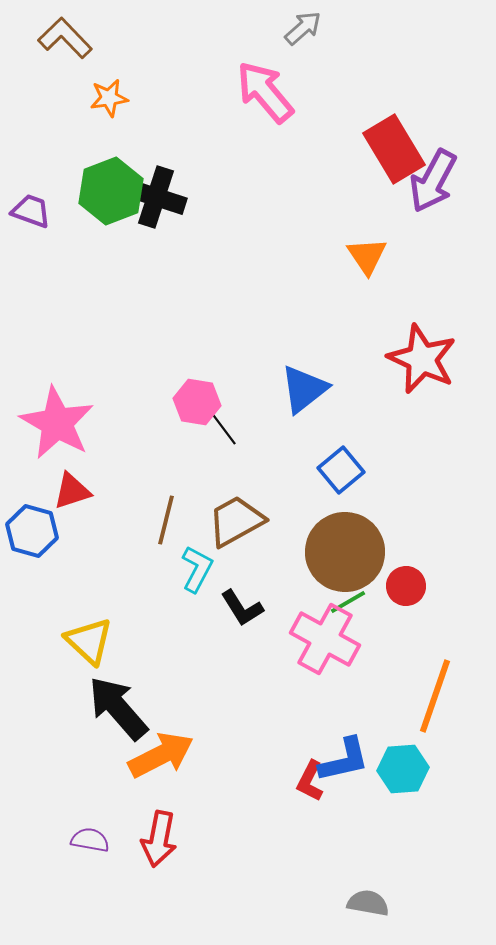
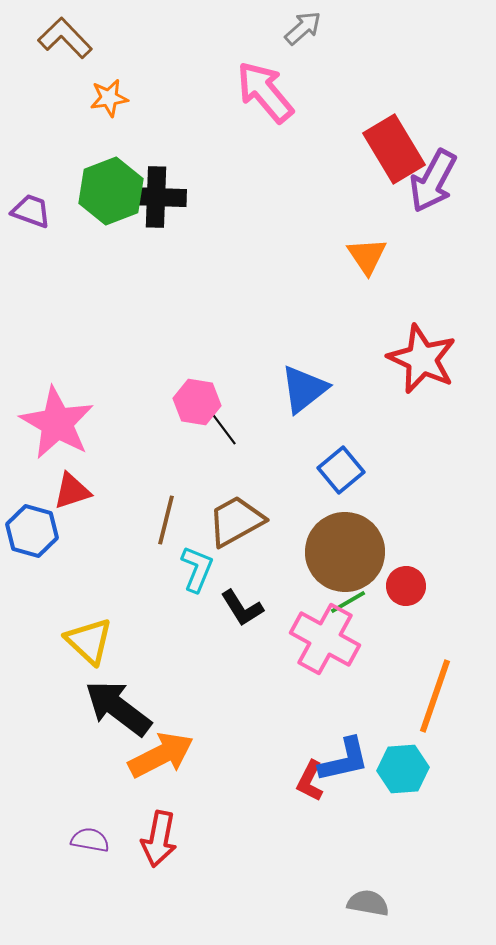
black cross: rotated 16 degrees counterclockwise
cyan L-shape: rotated 6 degrees counterclockwise
black arrow: rotated 12 degrees counterclockwise
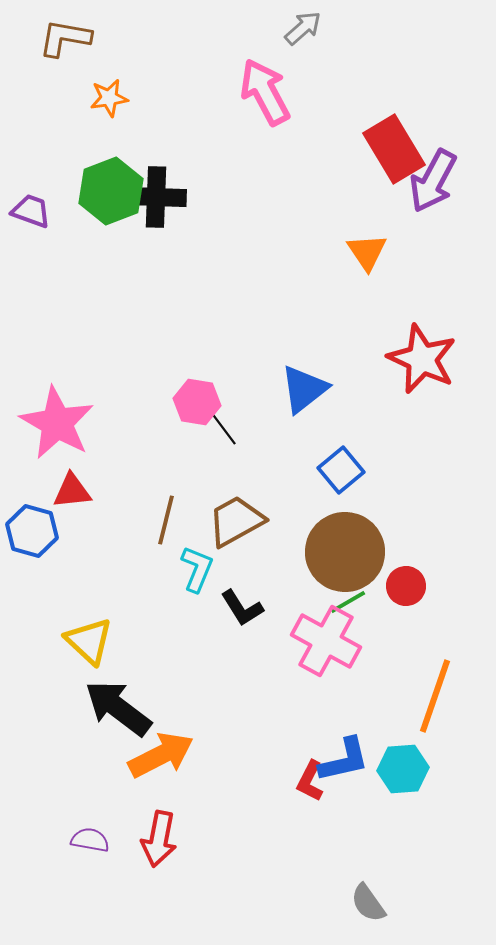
brown L-shape: rotated 36 degrees counterclockwise
pink arrow: rotated 12 degrees clockwise
orange triangle: moved 4 px up
red triangle: rotated 12 degrees clockwise
pink cross: moved 1 px right, 2 px down
gray semicircle: rotated 135 degrees counterclockwise
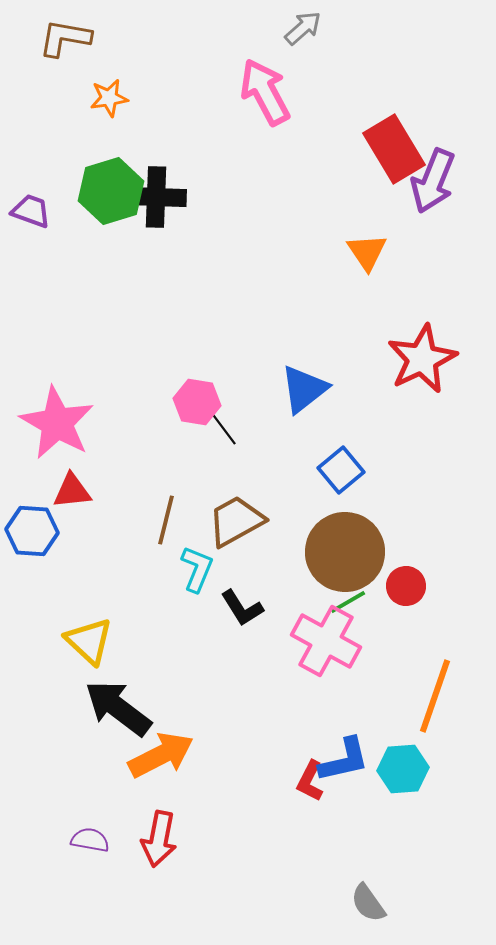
purple arrow: rotated 6 degrees counterclockwise
green hexagon: rotated 4 degrees clockwise
red star: rotated 22 degrees clockwise
blue hexagon: rotated 12 degrees counterclockwise
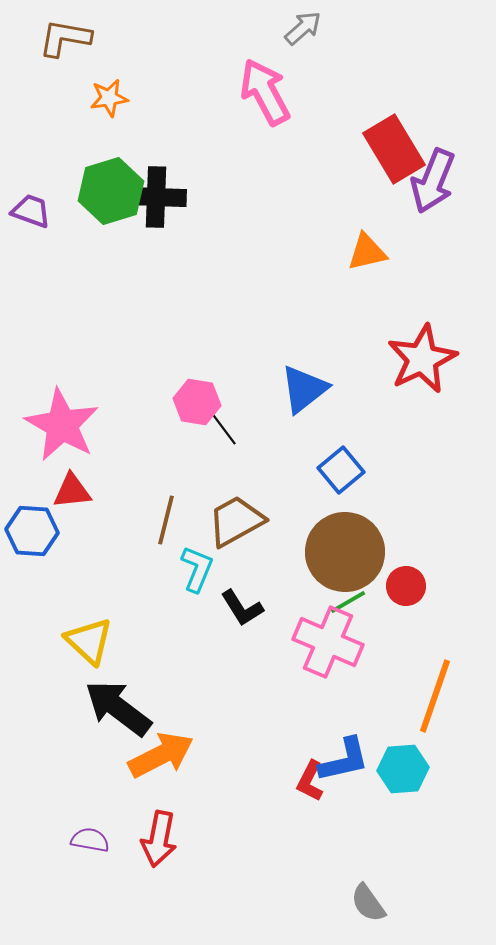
orange triangle: rotated 51 degrees clockwise
pink star: moved 5 px right, 2 px down
pink cross: moved 2 px right, 1 px down; rotated 6 degrees counterclockwise
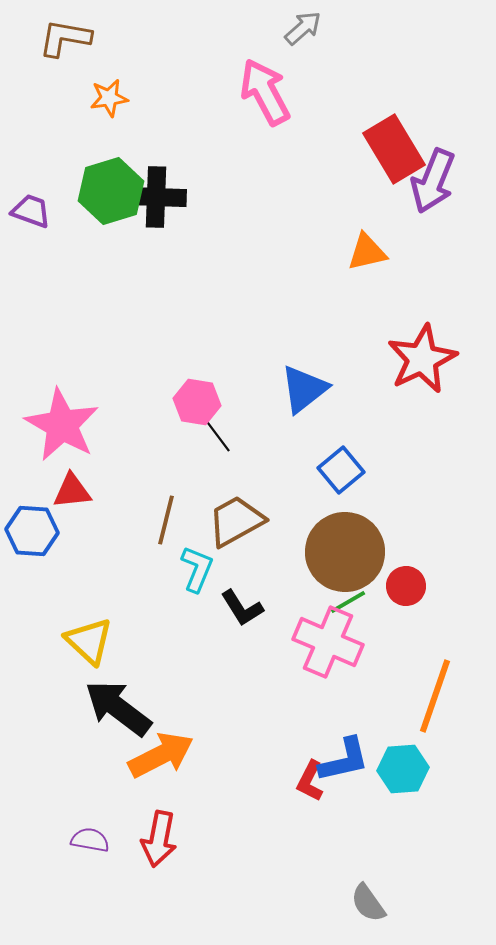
black line: moved 6 px left, 7 px down
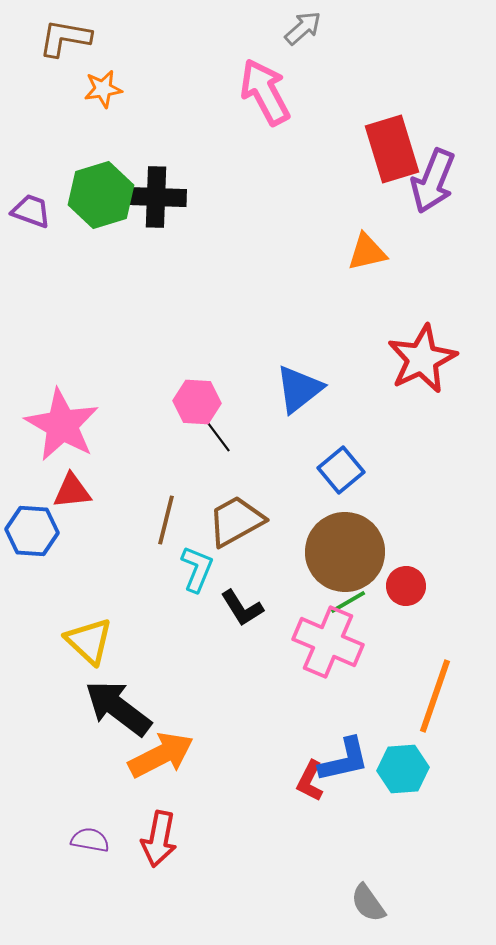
orange star: moved 6 px left, 9 px up
red rectangle: moved 2 px left; rotated 14 degrees clockwise
green hexagon: moved 10 px left, 4 px down
blue triangle: moved 5 px left
pink hexagon: rotated 6 degrees counterclockwise
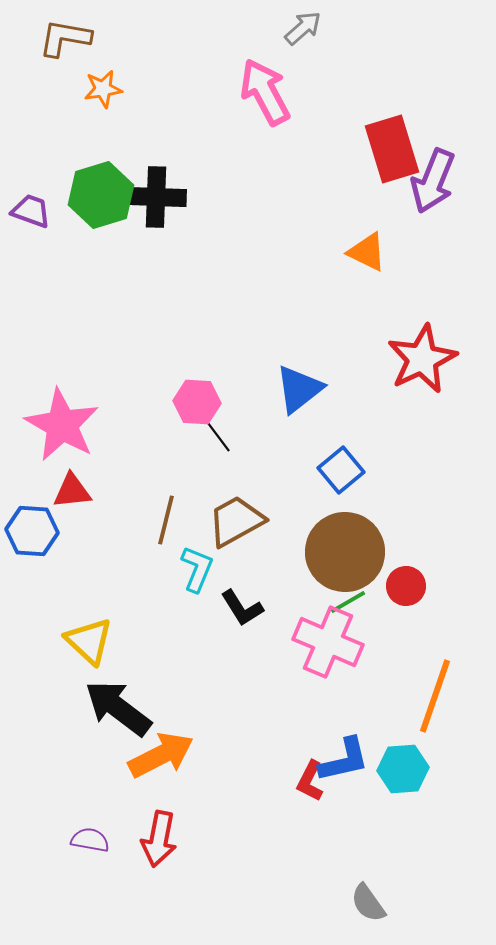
orange triangle: rotated 39 degrees clockwise
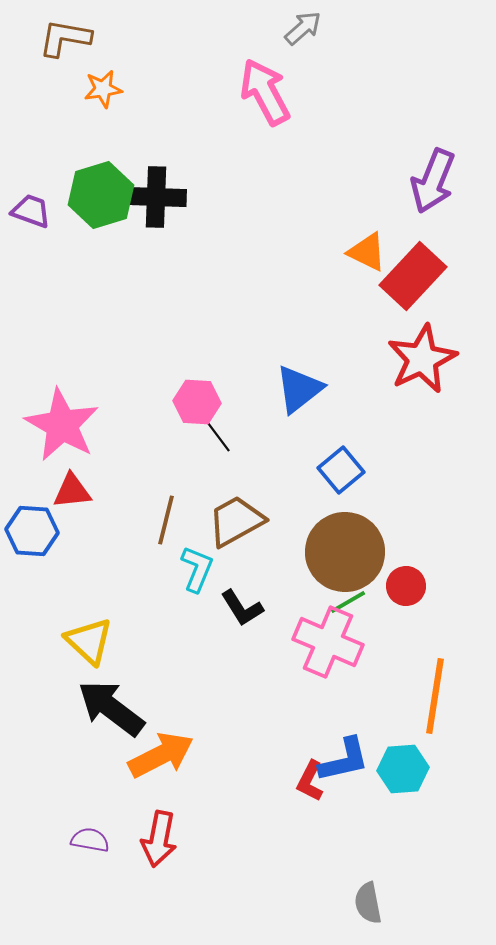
red rectangle: moved 21 px right, 127 px down; rotated 60 degrees clockwise
orange line: rotated 10 degrees counterclockwise
black arrow: moved 7 px left
gray semicircle: rotated 24 degrees clockwise
